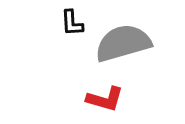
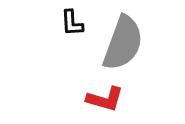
gray semicircle: rotated 126 degrees clockwise
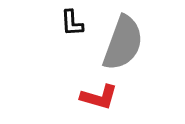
red L-shape: moved 6 px left, 2 px up
